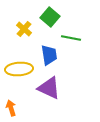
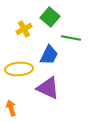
yellow cross: rotated 21 degrees clockwise
blue trapezoid: rotated 35 degrees clockwise
purple triangle: moved 1 px left
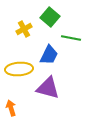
purple triangle: rotated 10 degrees counterclockwise
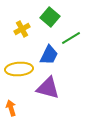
yellow cross: moved 2 px left
green line: rotated 42 degrees counterclockwise
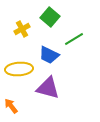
green line: moved 3 px right, 1 px down
blue trapezoid: rotated 90 degrees clockwise
orange arrow: moved 2 px up; rotated 21 degrees counterclockwise
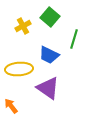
yellow cross: moved 1 px right, 3 px up
green line: rotated 42 degrees counterclockwise
purple triangle: rotated 20 degrees clockwise
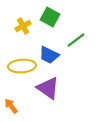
green square: rotated 12 degrees counterclockwise
green line: moved 2 px right, 1 px down; rotated 36 degrees clockwise
yellow ellipse: moved 3 px right, 3 px up
